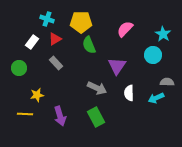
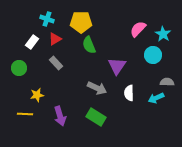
pink semicircle: moved 13 px right
green rectangle: rotated 30 degrees counterclockwise
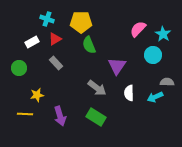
white rectangle: rotated 24 degrees clockwise
gray arrow: rotated 12 degrees clockwise
cyan arrow: moved 1 px left, 1 px up
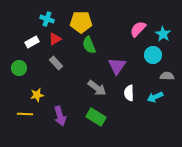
gray semicircle: moved 6 px up
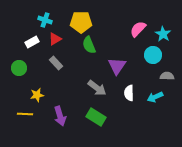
cyan cross: moved 2 px left, 1 px down
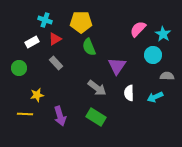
green semicircle: moved 2 px down
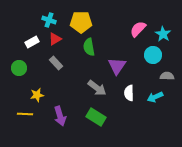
cyan cross: moved 4 px right
green semicircle: rotated 12 degrees clockwise
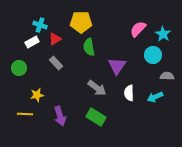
cyan cross: moved 9 px left, 5 px down
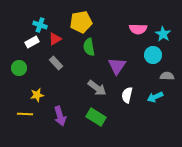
yellow pentagon: rotated 10 degrees counterclockwise
pink semicircle: rotated 132 degrees counterclockwise
white semicircle: moved 2 px left, 2 px down; rotated 14 degrees clockwise
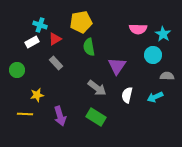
green circle: moved 2 px left, 2 px down
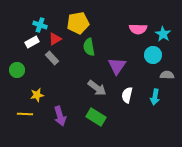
yellow pentagon: moved 3 px left, 1 px down
gray rectangle: moved 4 px left, 5 px up
gray semicircle: moved 1 px up
cyan arrow: rotated 56 degrees counterclockwise
